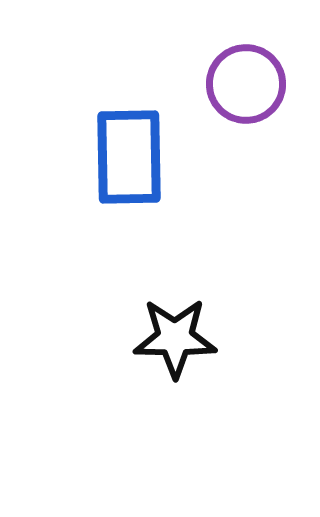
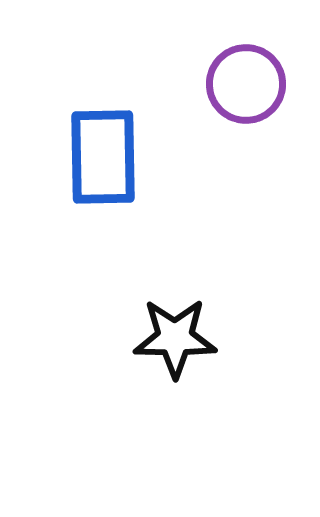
blue rectangle: moved 26 px left
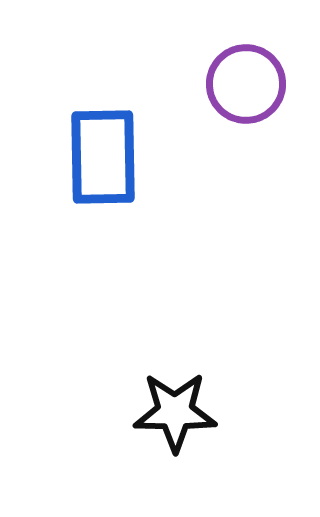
black star: moved 74 px down
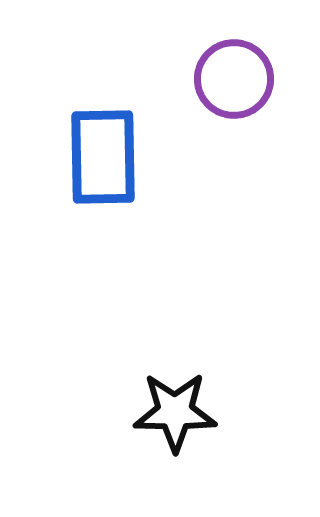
purple circle: moved 12 px left, 5 px up
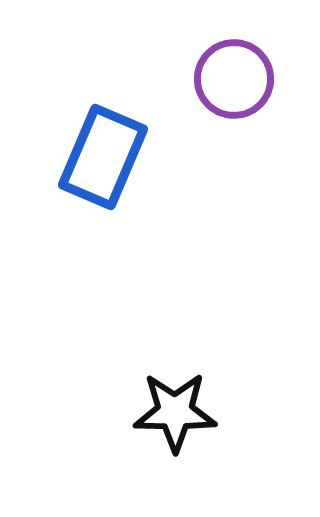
blue rectangle: rotated 24 degrees clockwise
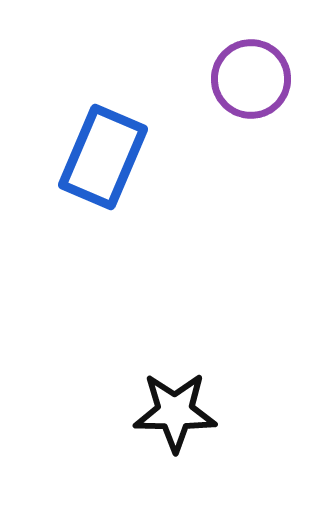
purple circle: moved 17 px right
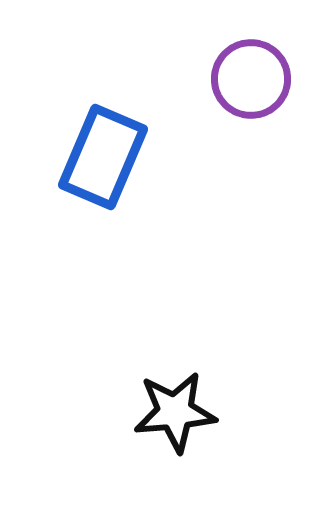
black star: rotated 6 degrees counterclockwise
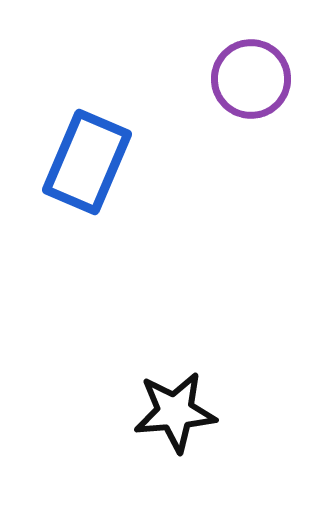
blue rectangle: moved 16 px left, 5 px down
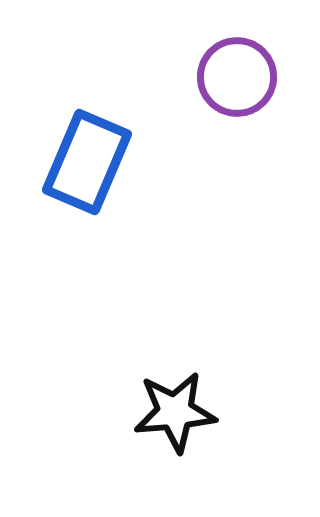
purple circle: moved 14 px left, 2 px up
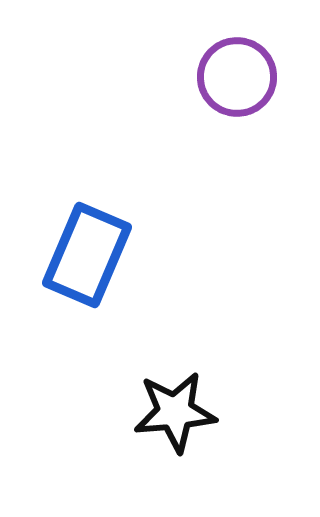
blue rectangle: moved 93 px down
